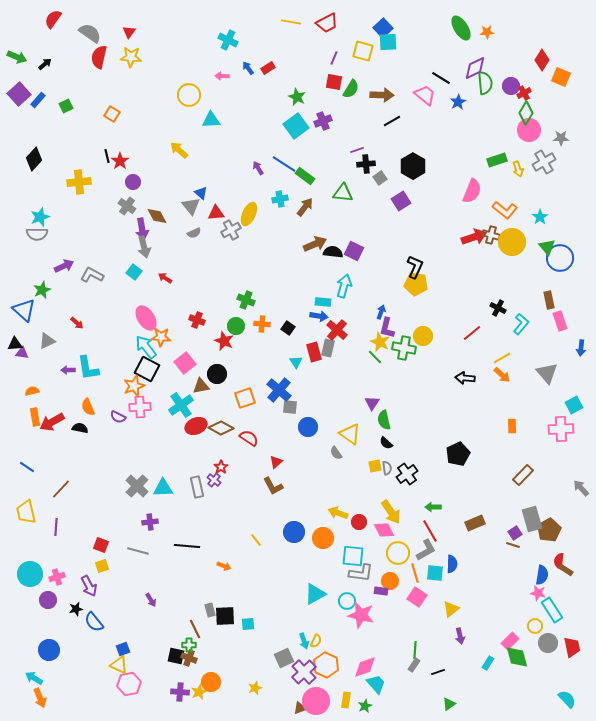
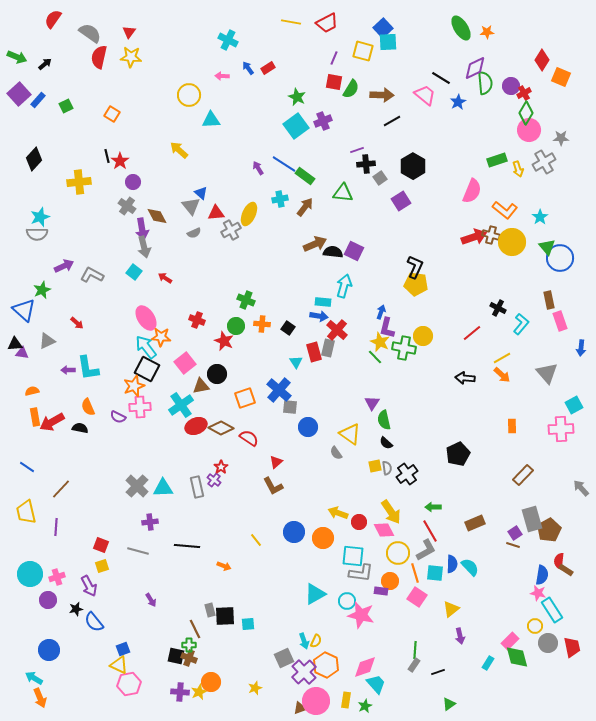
cyan semicircle at (567, 699): moved 97 px left, 132 px up
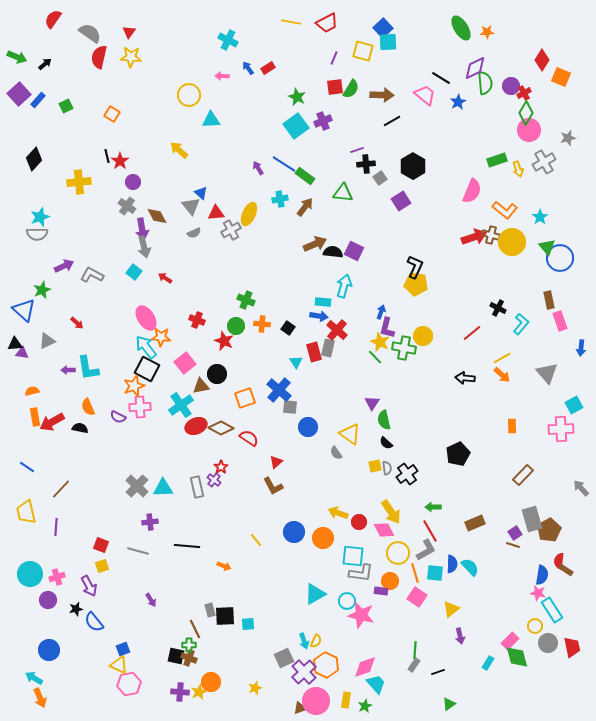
red square at (334, 82): moved 1 px right, 5 px down; rotated 18 degrees counterclockwise
gray star at (561, 138): moved 7 px right; rotated 14 degrees counterclockwise
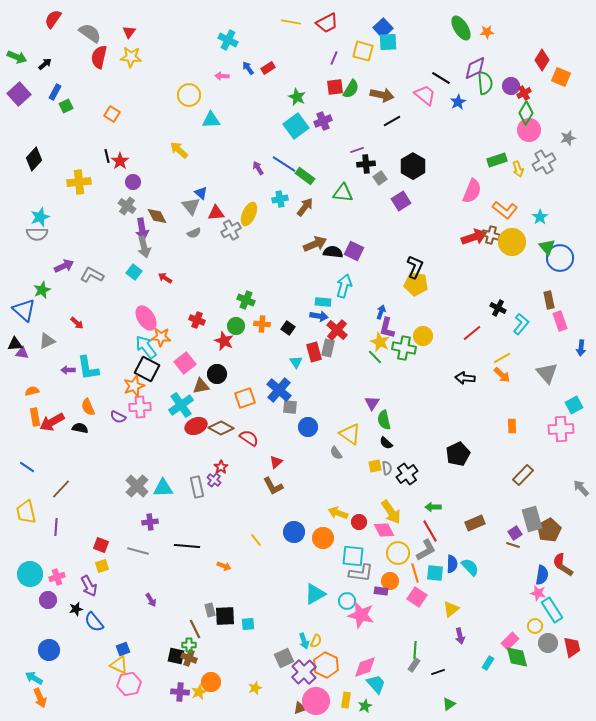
brown arrow at (382, 95): rotated 10 degrees clockwise
blue rectangle at (38, 100): moved 17 px right, 8 px up; rotated 14 degrees counterclockwise
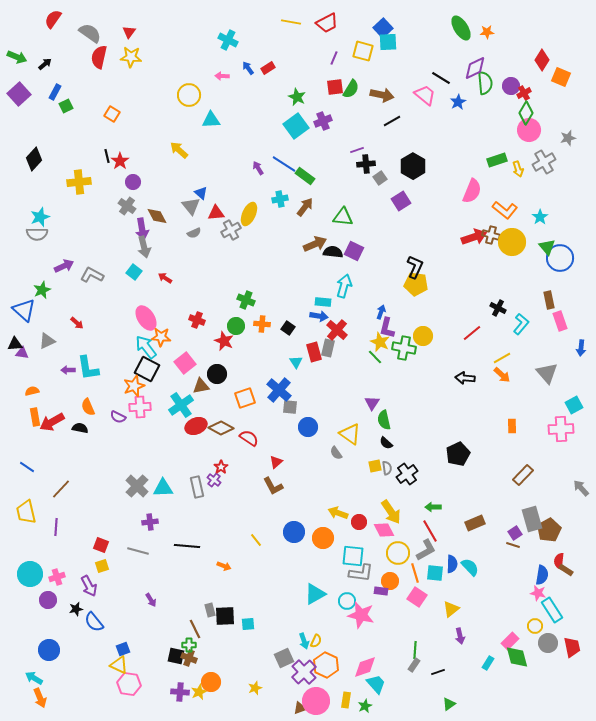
green triangle at (343, 193): moved 24 px down
pink hexagon at (129, 684): rotated 20 degrees clockwise
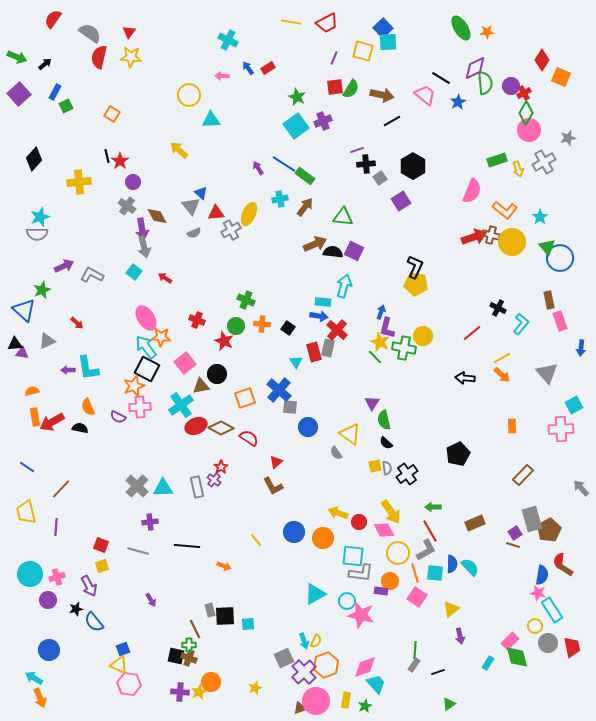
orange hexagon at (326, 665): rotated 15 degrees clockwise
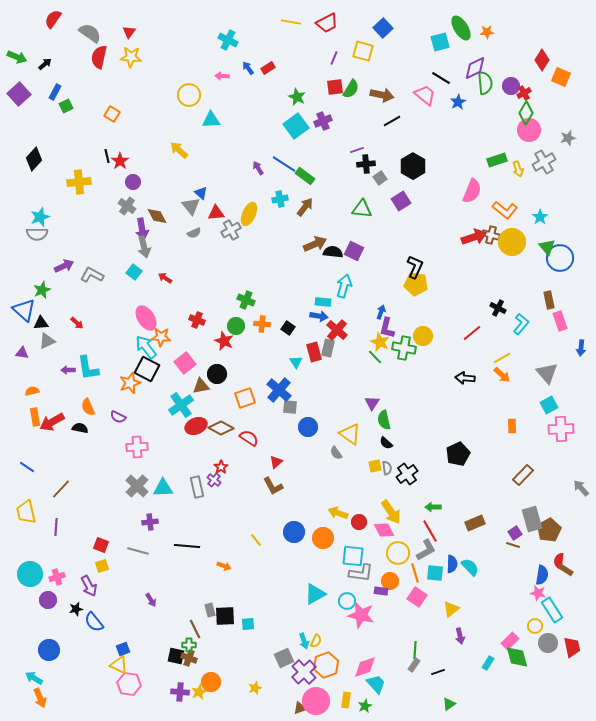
cyan square at (388, 42): moved 52 px right; rotated 12 degrees counterclockwise
green triangle at (343, 217): moved 19 px right, 8 px up
black triangle at (15, 344): moved 26 px right, 21 px up
orange star at (134, 386): moved 4 px left, 3 px up
cyan square at (574, 405): moved 25 px left
pink cross at (140, 407): moved 3 px left, 40 px down
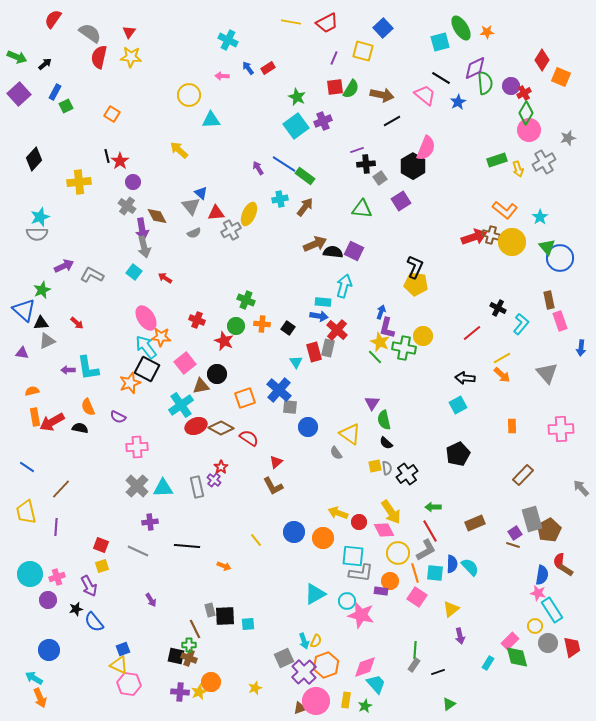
pink semicircle at (472, 191): moved 46 px left, 43 px up
cyan square at (549, 405): moved 91 px left
gray line at (138, 551): rotated 10 degrees clockwise
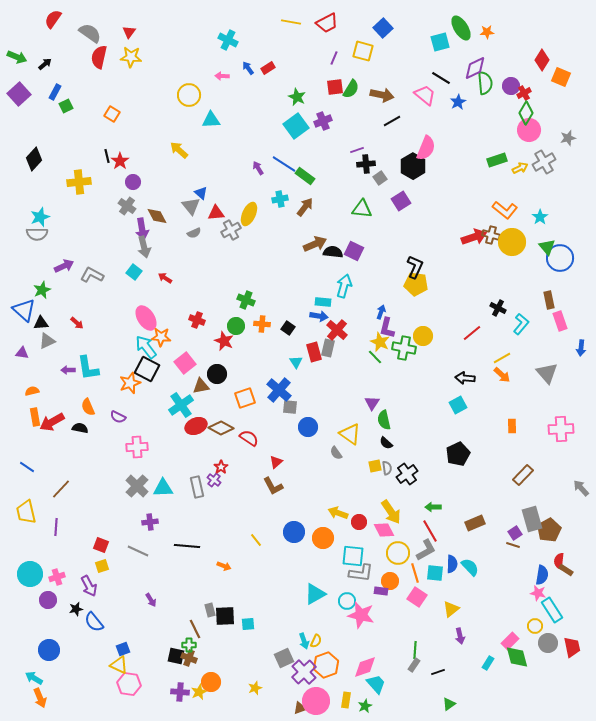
yellow arrow at (518, 169): moved 2 px right, 1 px up; rotated 98 degrees counterclockwise
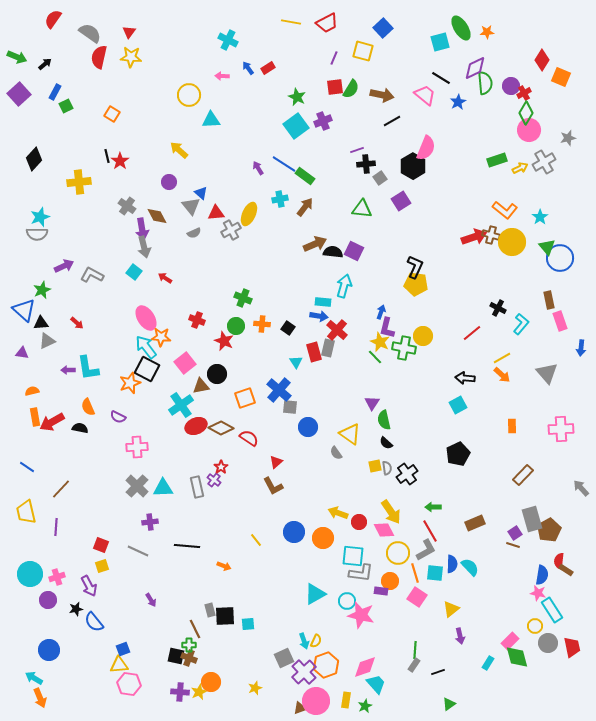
purple circle at (133, 182): moved 36 px right
green cross at (246, 300): moved 3 px left, 2 px up
yellow triangle at (119, 665): rotated 30 degrees counterclockwise
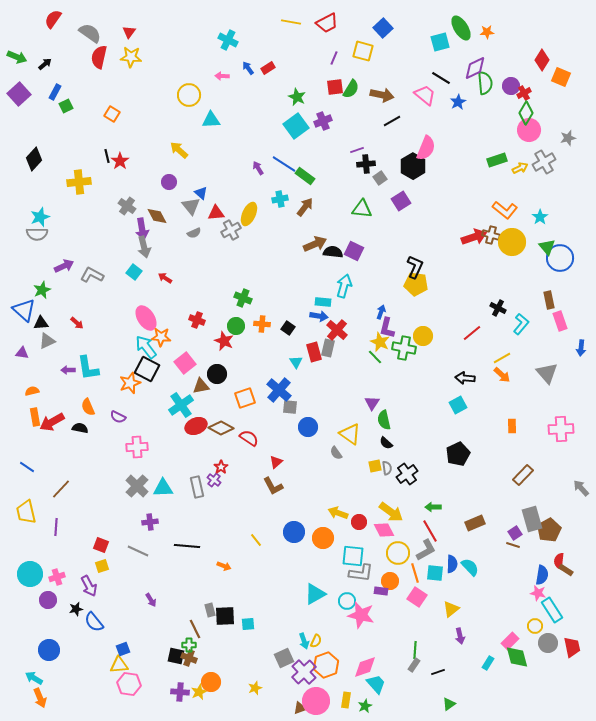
yellow arrow at (391, 512): rotated 20 degrees counterclockwise
